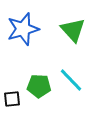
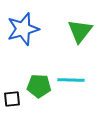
green triangle: moved 7 px right, 1 px down; rotated 20 degrees clockwise
cyan line: rotated 44 degrees counterclockwise
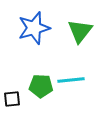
blue star: moved 11 px right, 1 px up
cyan line: rotated 8 degrees counterclockwise
green pentagon: moved 2 px right
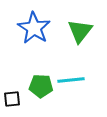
blue star: rotated 24 degrees counterclockwise
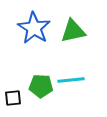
green triangle: moved 7 px left; rotated 40 degrees clockwise
black square: moved 1 px right, 1 px up
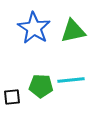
black square: moved 1 px left, 1 px up
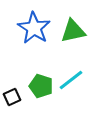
cyan line: rotated 32 degrees counterclockwise
green pentagon: rotated 15 degrees clockwise
black square: rotated 18 degrees counterclockwise
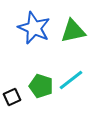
blue star: rotated 8 degrees counterclockwise
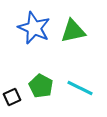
cyan line: moved 9 px right, 8 px down; rotated 64 degrees clockwise
green pentagon: rotated 10 degrees clockwise
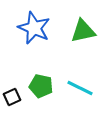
green triangle: moved 10 px right
green pentagon: rotated 15 degrees counterclockwise
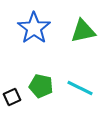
blue star: rotated 12 degrees clockwise
